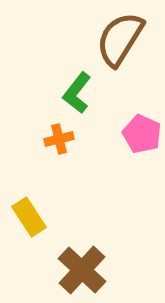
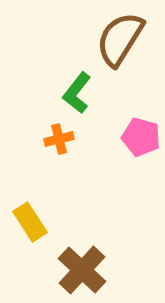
pink pentagon: moved 1 px left, 3 px down; rotated 9 degrees counterclockwise
yellow rectangle: moved 1 px right, 5 px down
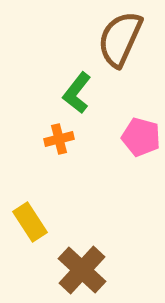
brown semicircle: rotated 8 degrees counterclockwise
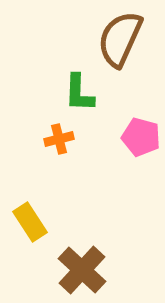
green L-shape: moved 2 px right; rotated 36 degrees counterclockwise
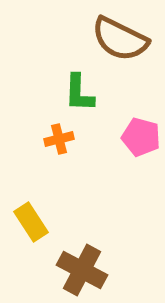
brown semicircle: rotated 88 degrees counterclockwise
yellow rectangle: moved 1 px right
brown cross: rotated 15 degrees counterclockwise
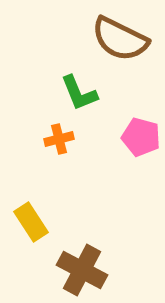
green L-shape: rotated 24 degrees counterclockwise
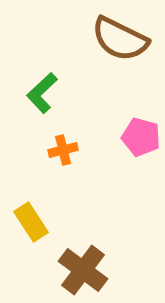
green L-shape: moved 37 px left; rotated 69 degrees clockwise
orange cross: moved 4 px right, 11 px down
brown cross: moved 1 px right; rotated 9 degrees clockwise
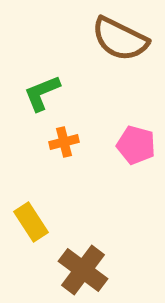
green L-shape: rotated 21 degrees clockwise
pink pentagon: moved 5 px left, 8 px down
orange cross: moved 1 px right, 8 px up
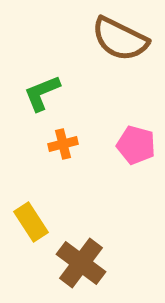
orange cross: moved 1 px left, 2 px down
brown cross: moved 2 px left, 7 px up
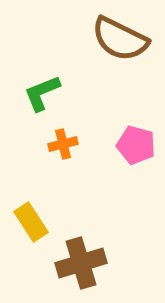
brown cross: rotated 36 degrees clockwise
